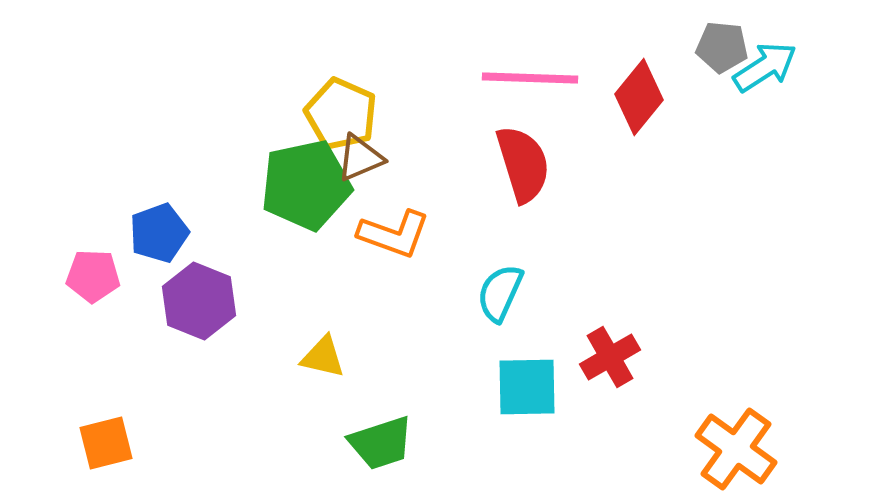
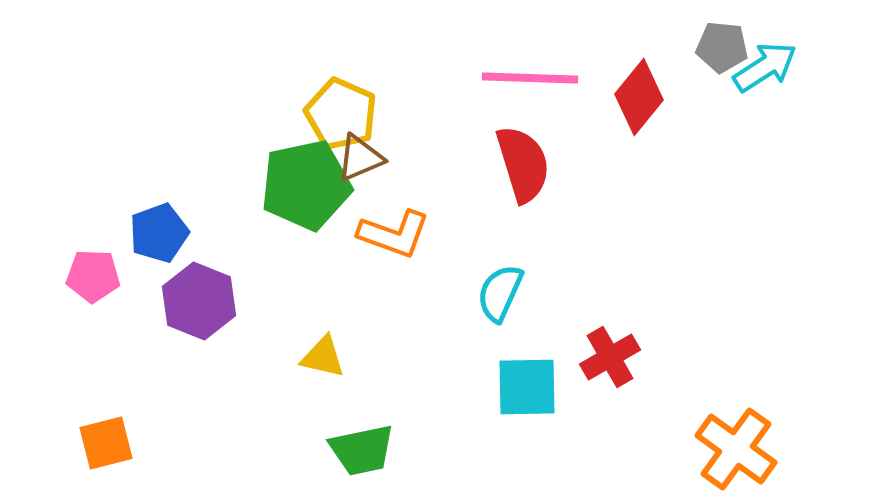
green trapezoid: moved 19 px left, 7 px down; rotated 6 degrees clockwise
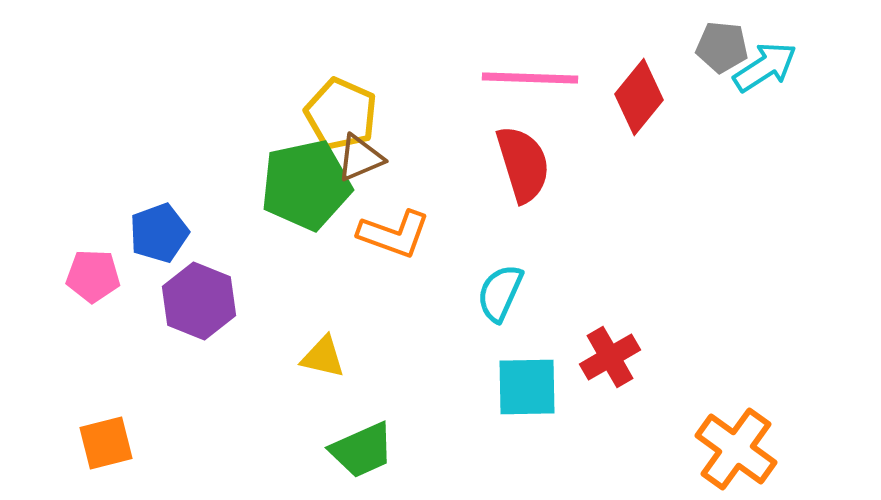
green trapezoid: rotated 12 degrees counterclockwise
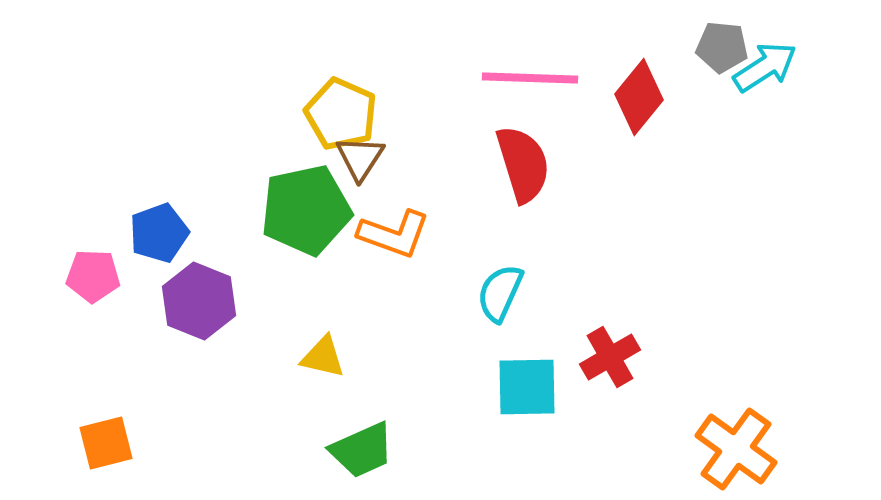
brown triangle: rotated 34 degrees counterclockwise
green pentagon: moved 25 px down
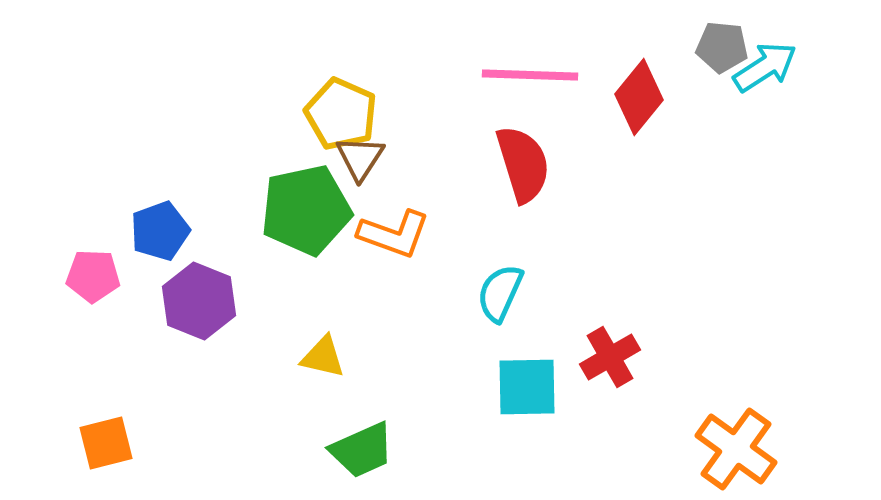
pink line: moved 3 px up
blue pentagon: moved 1 px right, 2 px up
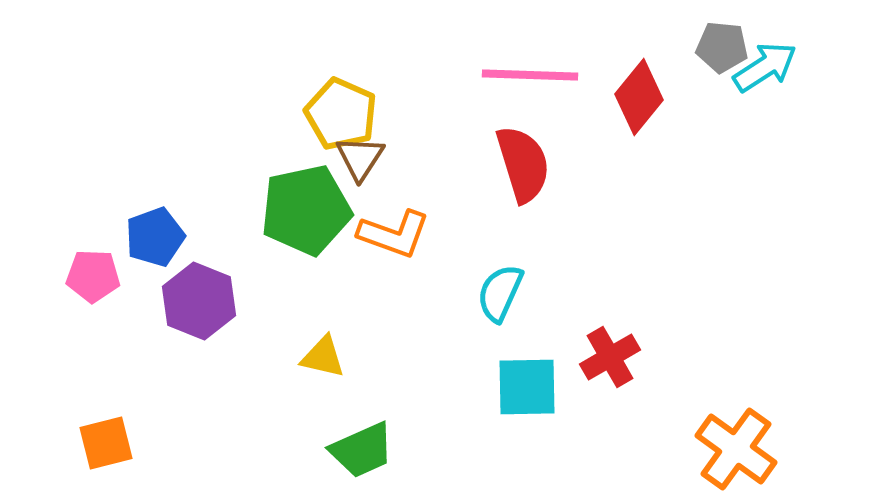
blue pentagon: moved 5 px left, 6 px down
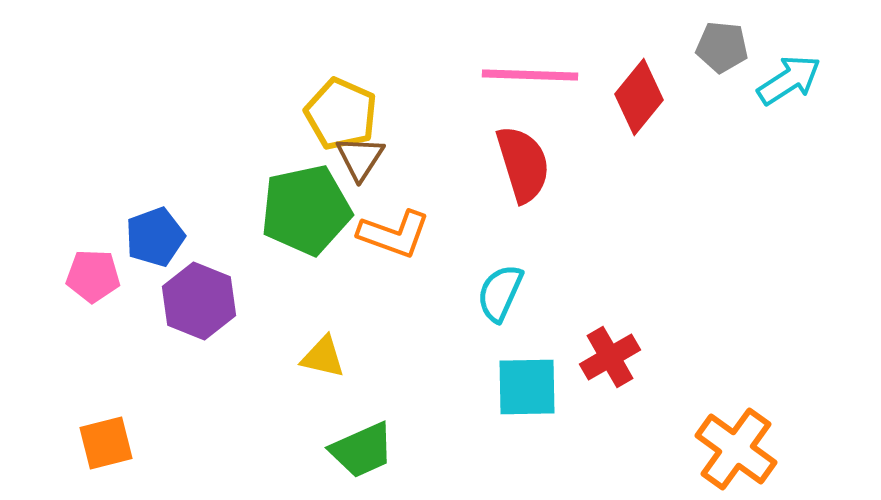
cyan arrow: moved 24 px right, 13 px down
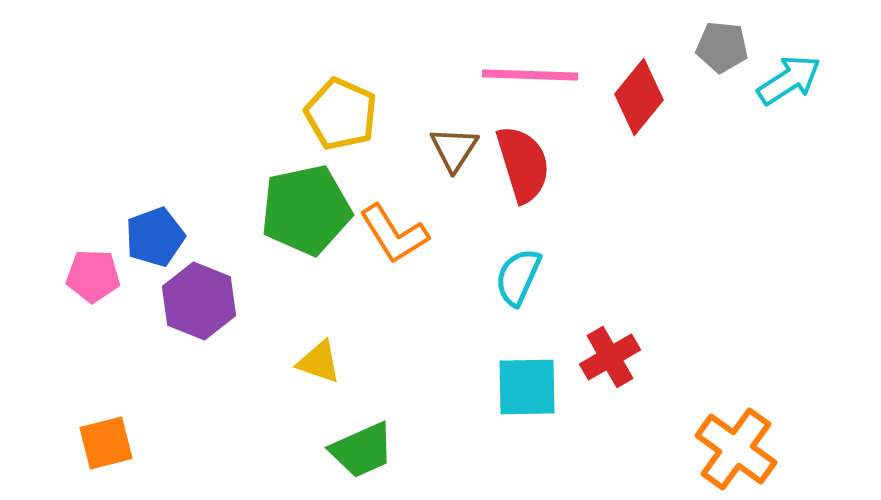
brown triangle: moved 94 px right, 9 px up
orange L-shape: rotated 38 degrees clockwise
cyan semicircle: moved 18 px right, 16 px up
yellow triangle: moved 4 px left, 5 px down; rotated 6 degrees clockwise
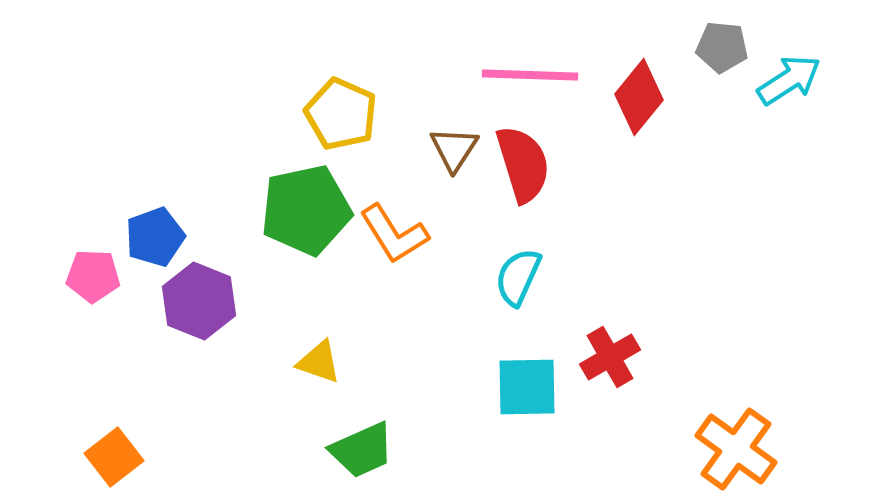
orange square: moved 8 px right, 14 px down; rotated 24 degrees counterclockwise
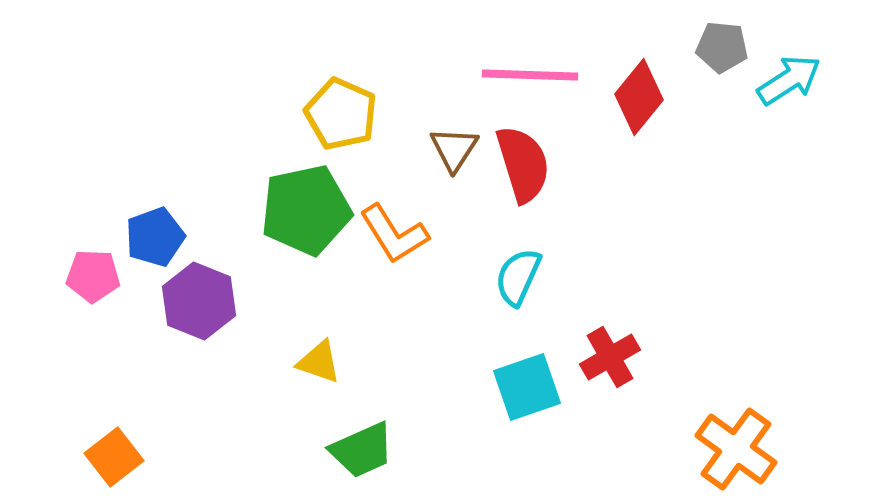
cyan square: rotated 18 degrees counterclockwise
